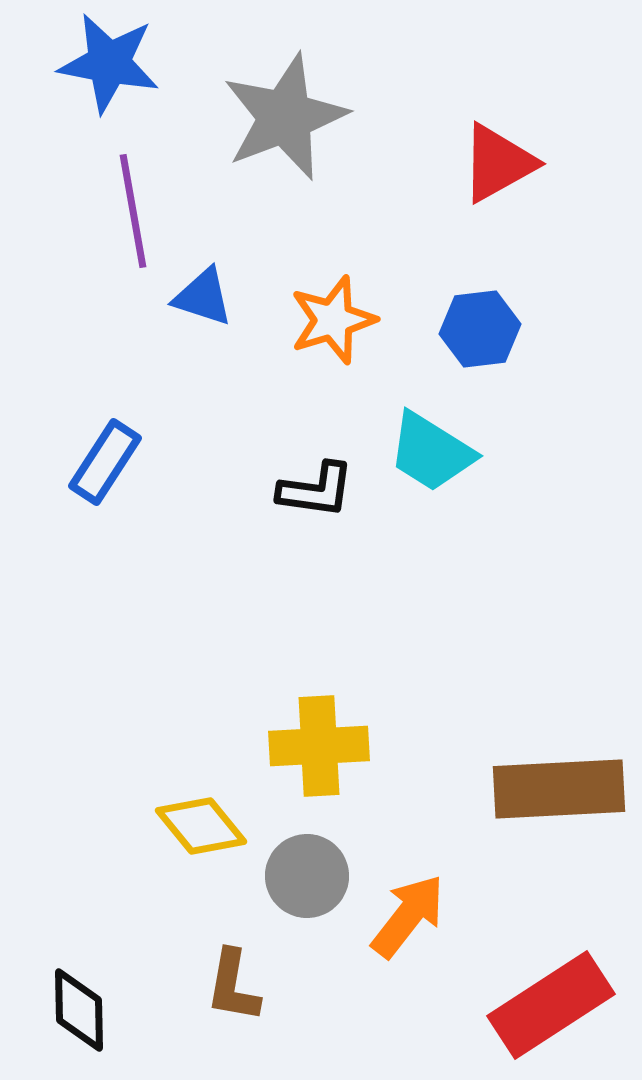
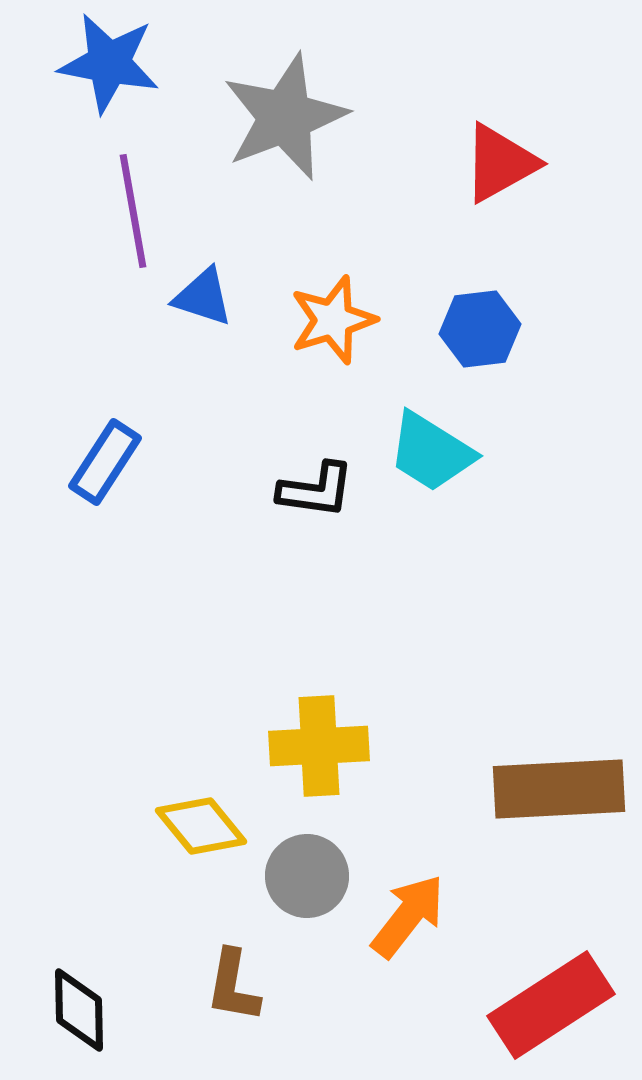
red triangle: moved 2 px right
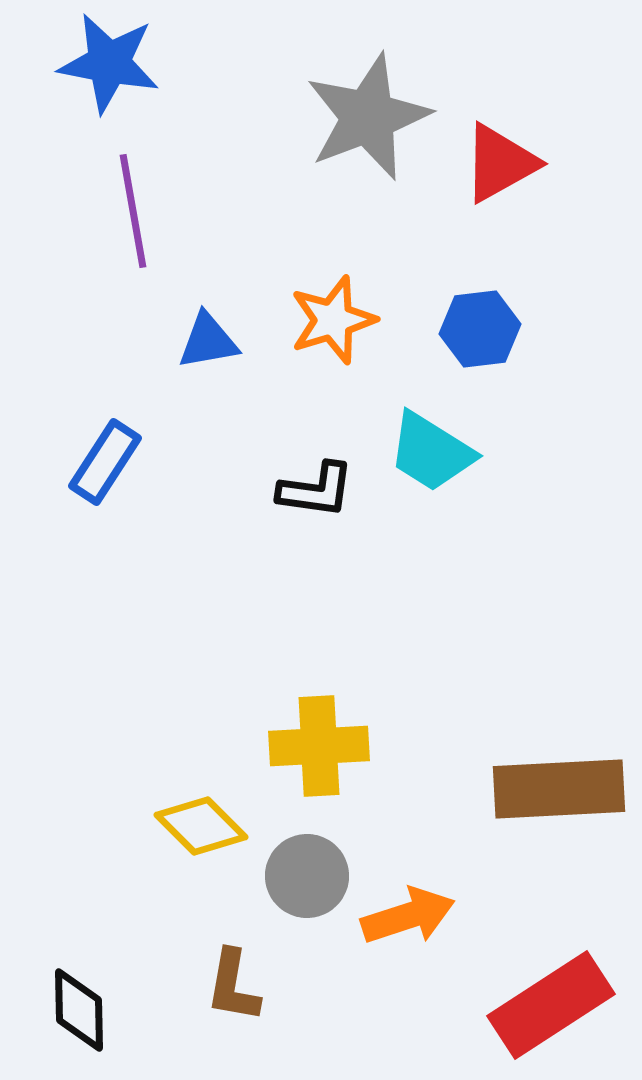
gray star: moved 83 px right
blue triangle: moved 5 px right, 44 px down; rotated 28 degrees counterclockwise
yellow diamond: rotated 6 degrees counterclockwise
orange arrow: rotated 34 degrees clockwise
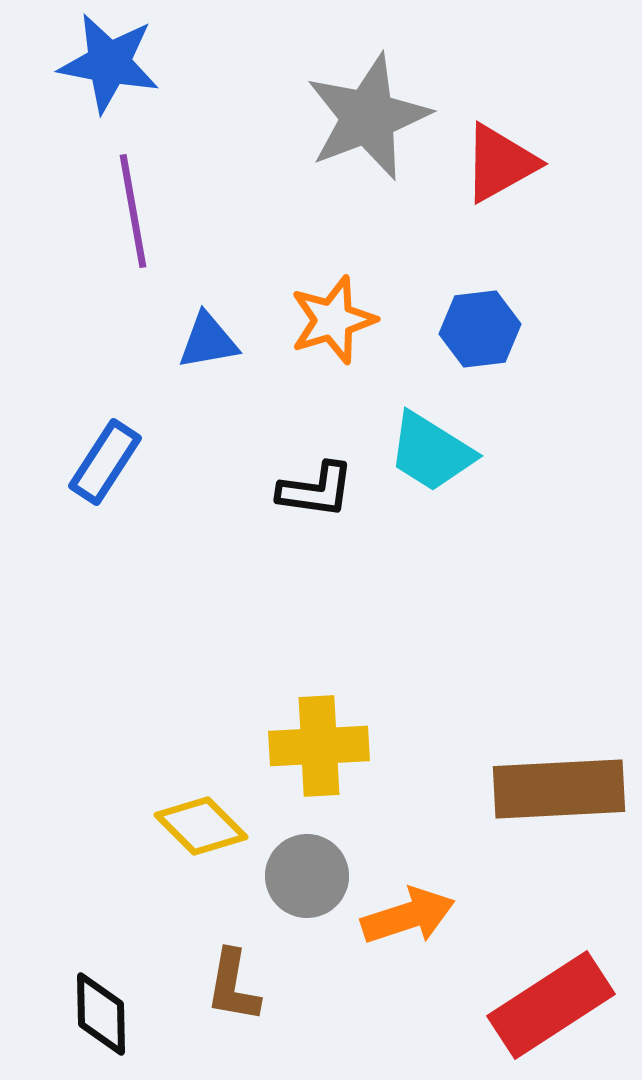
black diamond: moved 22 px right, 4 px down
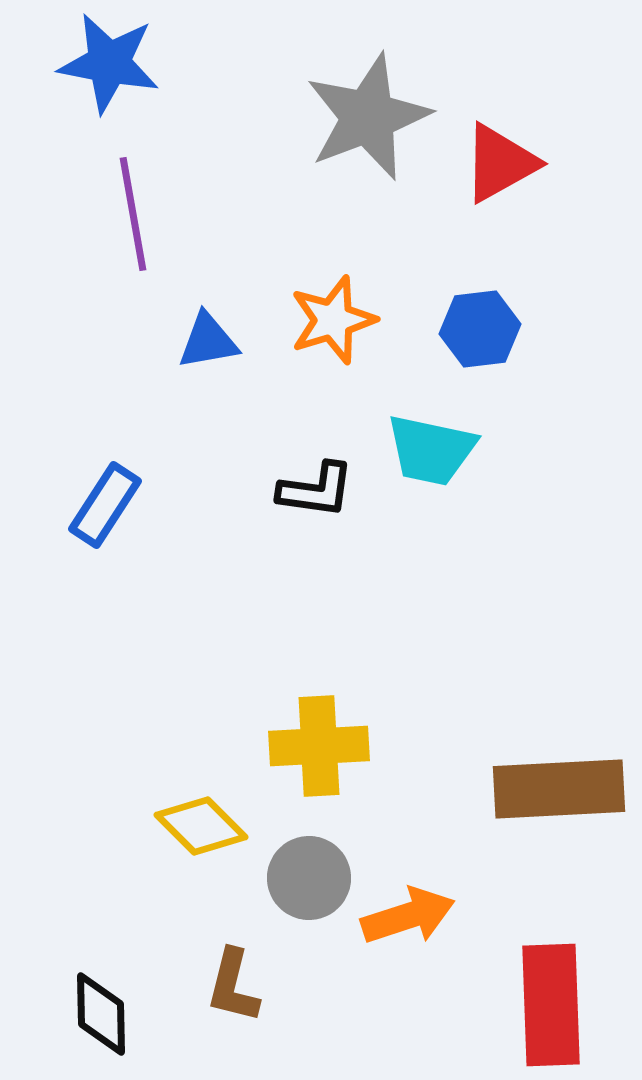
purple line: moved 3 px down
cyan trapezoid: moved 2 px up; rotated 20 degrees counterclockwise
blue rectangle: moved 43 px down
gray circle: moved 2 px right, 2 px down
brown L-shape: rotated 4 degrees clockwise
red rectangle: rotated 59 degrees counterclockwise
